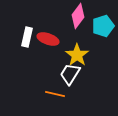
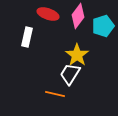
red ellipse: moved 25 px up
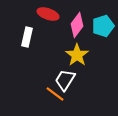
pink diamond: moved 1 px left, 9 px down
white trapezoid: moved 5 px left, 6 px down
orange line: rotated 24 degrees clockwise
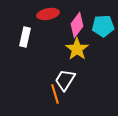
red ellipse: rotated 30 degrees counterclockwise
cyan pentagon: rotated 15 degrees clockwise
white rectangle: moved 2 px left
yellow star: moved 6 px up
orange line: rotated 36 degrees clockwise
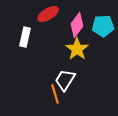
red ellipse: rotated 20 degrees counterclockwise
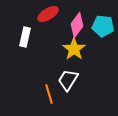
cyan pentagon: rotated 10 degrees clockwise
yellow star: moved 3 px left
white trapezoid: moved 3 px right
orange line: moved 6 px left
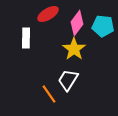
pink diamond: moved 2 px up
white rectangle: moved 1 px right, 1 px down; rotated 12 degrees counterclockwise
orange line: rotated 18 degrees counterclockwise
